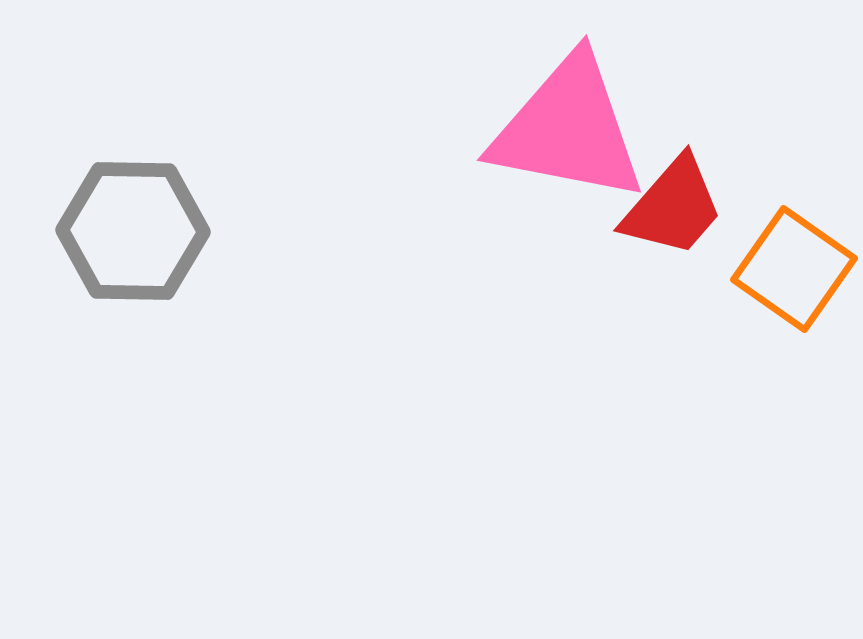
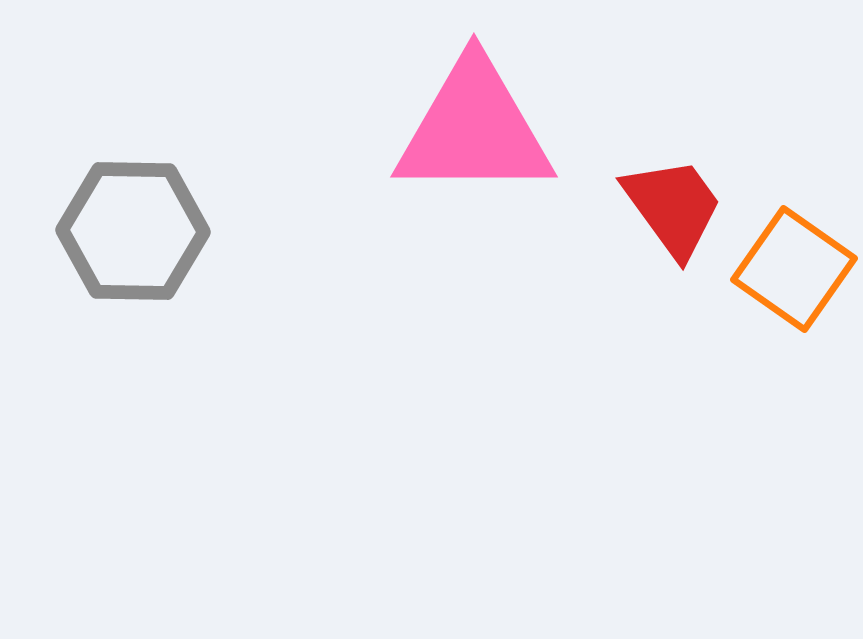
pink triangle: moved 94 px left; rotated 11 degrees counterclockwise
red trapezoid: rotated 77 degrees counterclockwise
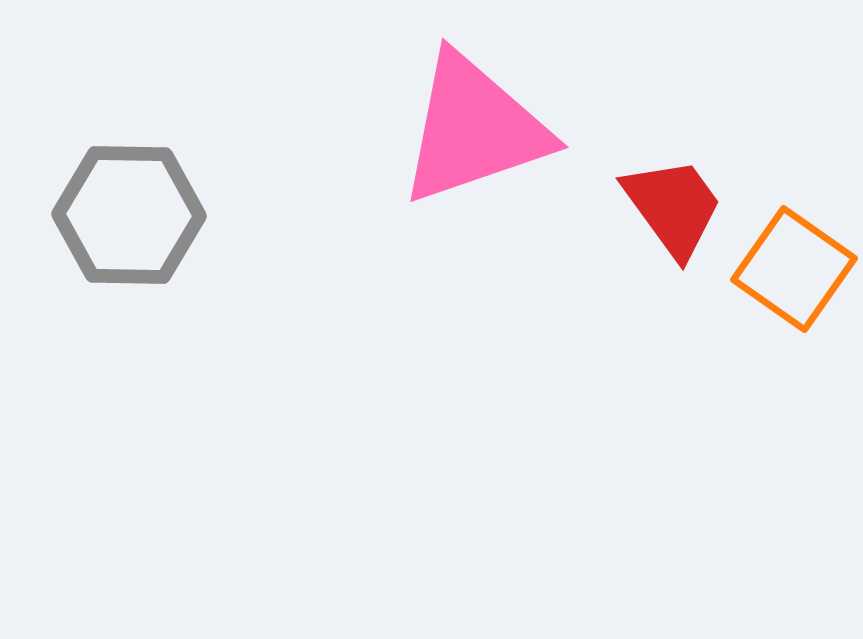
pink triangle: rotated 19 degrees counterclockwise
gray hexagon: moved 4 px left, 16 px up
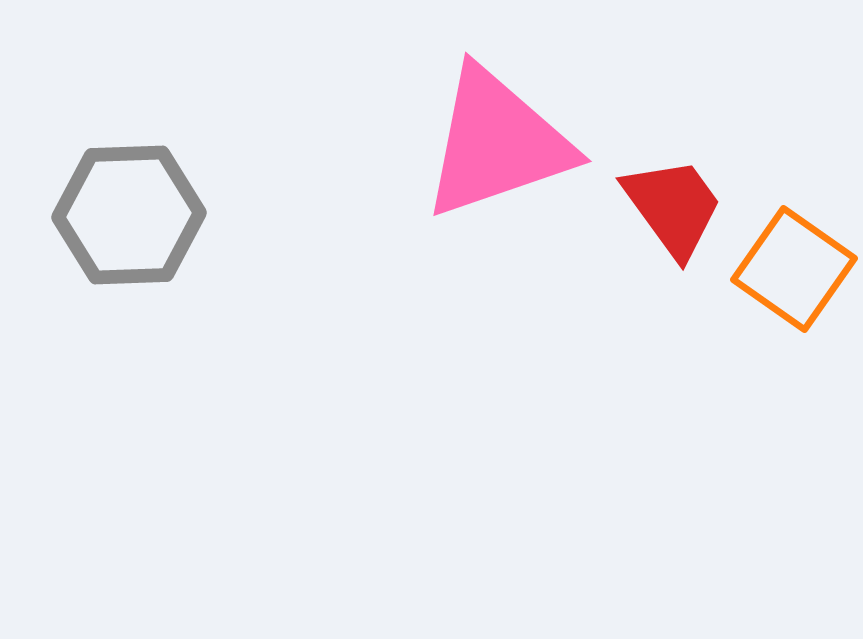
pink triangle: moved 23 px right, 14 px down
gray hexagon: rotated 3 degrees counterclockwise
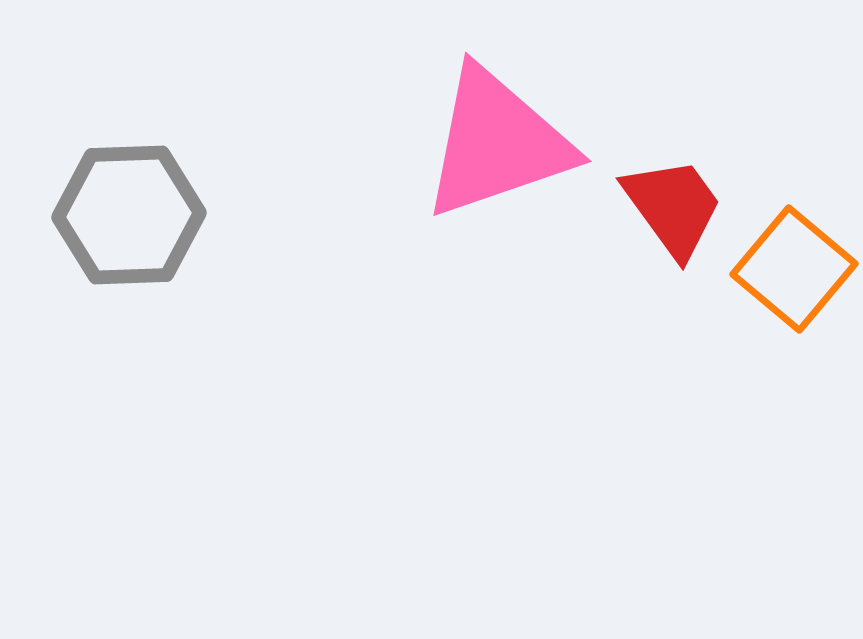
orange square: rotated 5 degrees clockwise
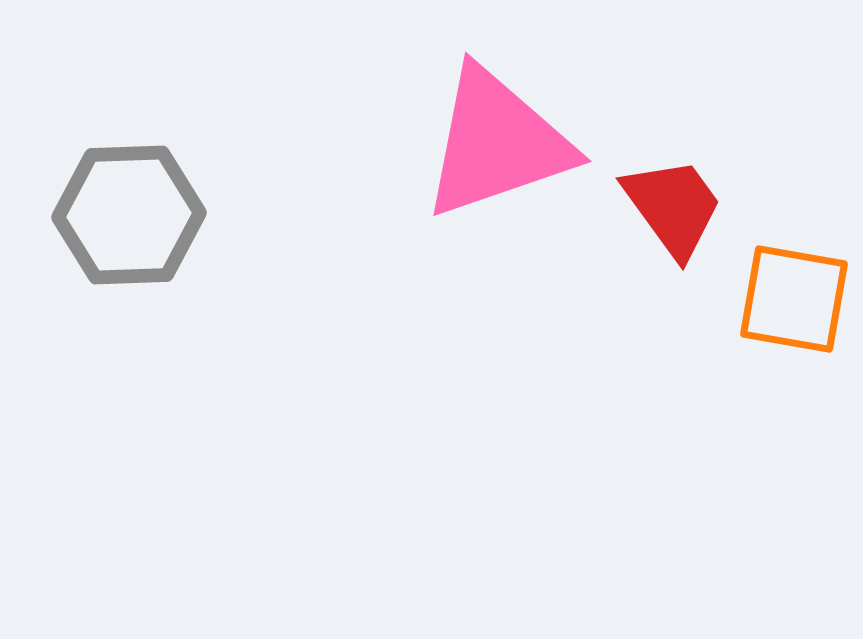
orange square: moved 30 px down; rotated 30 degrees counterclockwise
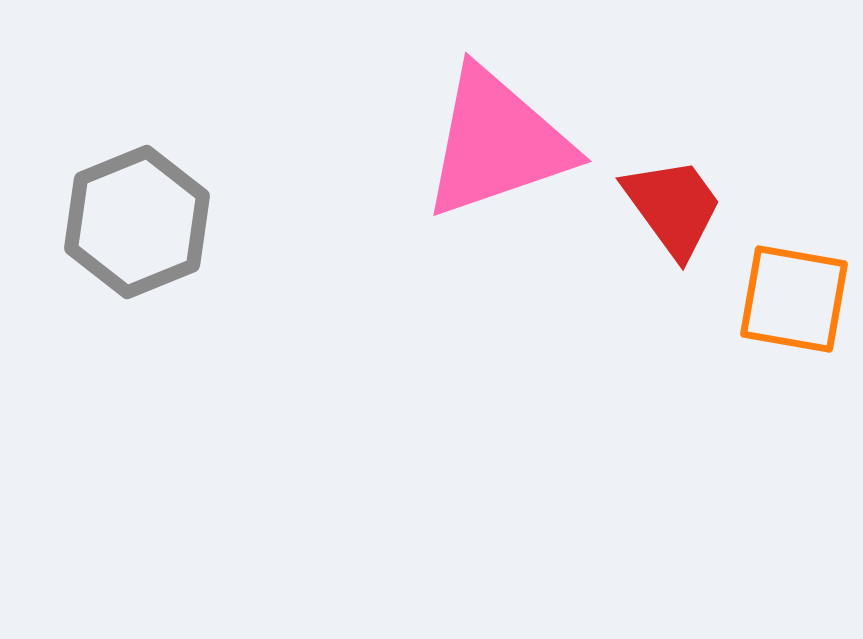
gray hexagon: moved 8 px right, 7 px down; rotated 20 degrees counterclockwise
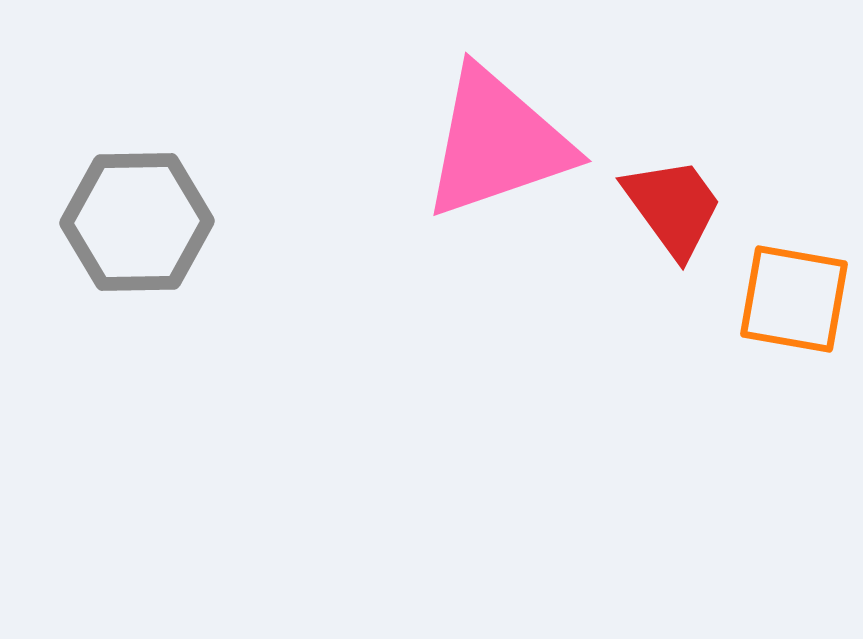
gray hexagon: rotated 21 degrees clockwise
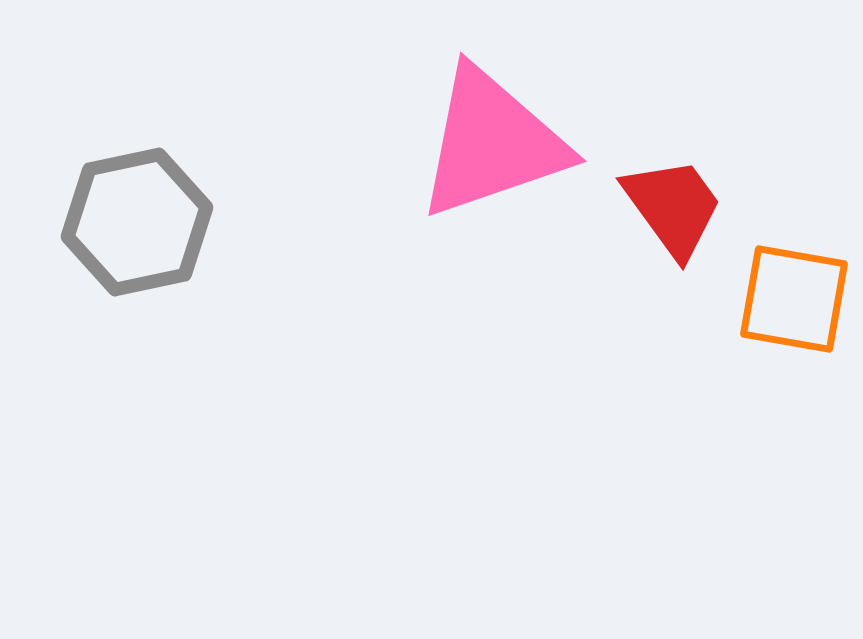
pink triangle: moved 5 px left
gray hexagon: rotated 11 degrees counterclockwise
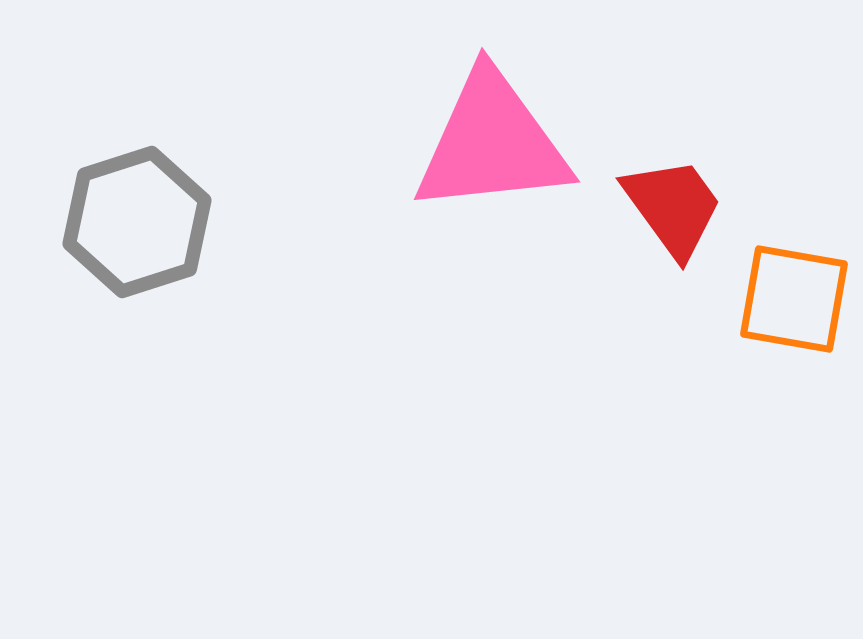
pink triangle: rotated 13 degrees clockwise
gray hexagon: rotated 6 degrees counterclockwise
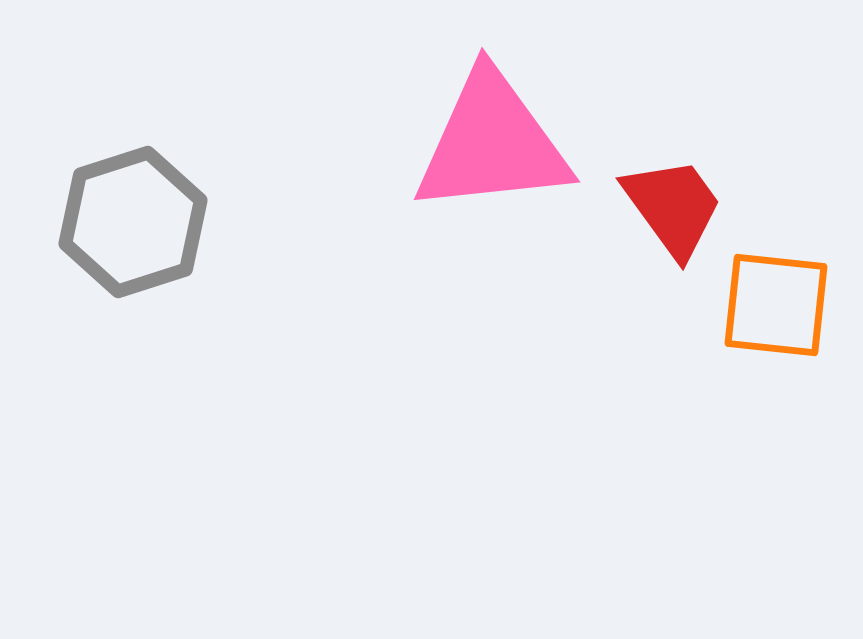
gray hexagon: moved 4 px left
orange square: moved 18 px left, 6 px down; rotated 4 degrees counterclockwise
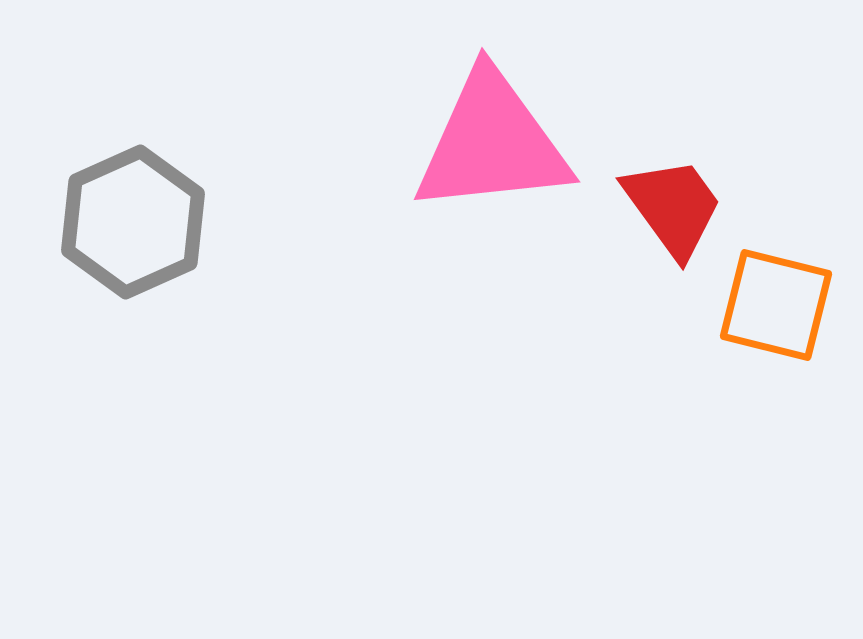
gray hexagon: rotated 6 degrees counterclockwise
orange square: rotated 8 degrees clockwise
